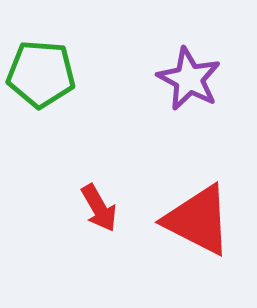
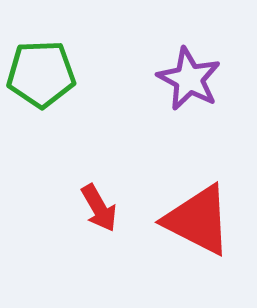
green pentagon: rotated 6 degrees counterclockwise
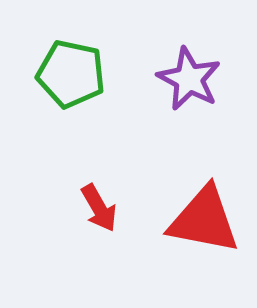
green pentagon: moved 30 px right; rotated 14 degrees clockwise
red triangle: moved 6 px right; rotated 16 degrees counterclockwise
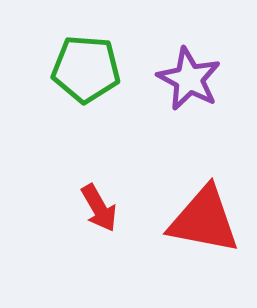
green pentagon: moved 15 px right, 5 px up; rotated 8 degrees counterclockwise
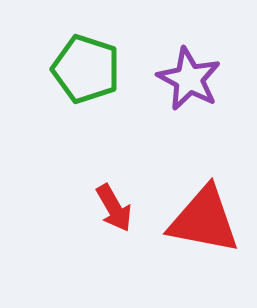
green pentagon: rotated 14 degrees clockwise
red arrow: moved 15 px right
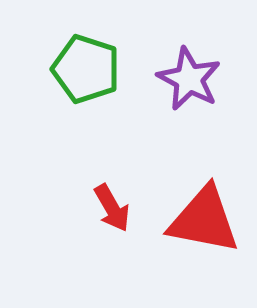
red arrow: moved 2 px left
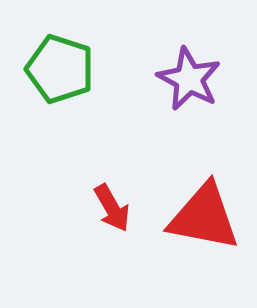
green pentagon: moved 26 px left
red triangle: moved 3 px up
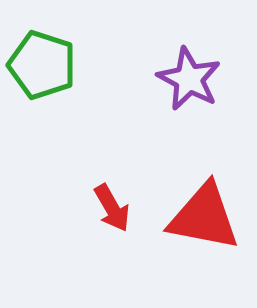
green pentagon: moved 18 px left, 4 px up
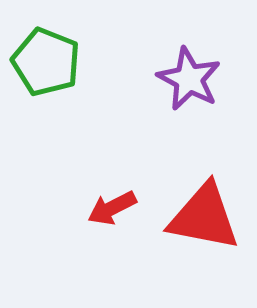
green pentagon: moved 4 px right, 3 px up; rotated 4 degrees clockwise
red arrow: rotated 93 degrees clockwise
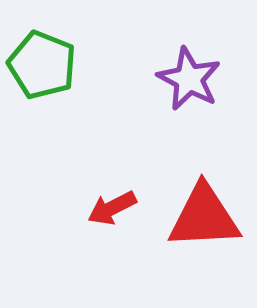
green pentagon: moved 4 px left, 3 px down
red triangle: rotated 14 degrees counterclockwise
